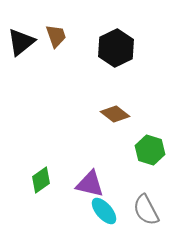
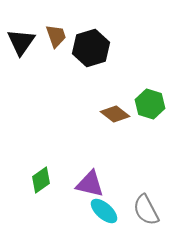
black triangle: rotated 16 degrees counterclockwise
black hexagon: moved 25 px left; rotated 9 degrees clockwise
green hexagon: moved 46 px up
cyan ellipse: rotated 8 degrees counterclockwise
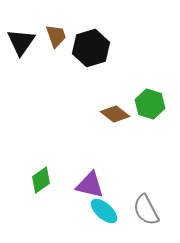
purple triangle: moved 1 px down
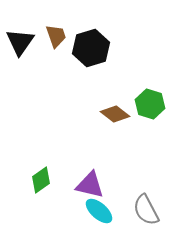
black triangle: moved 1 px left
cyan ellipse: moved 5 px left
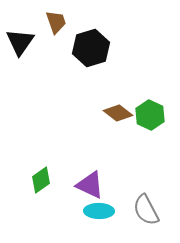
brown trapezoid: moved 14 px up
green hexagon: moved 11 px down; rotated 8 degrees clockwise
brown diamond: moved 3 px right, 1 px up
purple triangle: rotated 12 degrees clockwise
cyan ellipse: rotated 40 degrees counterclockwise
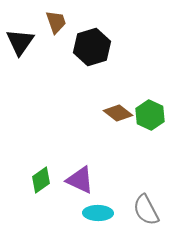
black hexagon: moved 1 px right, 1 px up
purple triangle: moved 10 px left, 5 px up
cyan ellipse: moved 1 px left, 2 px down
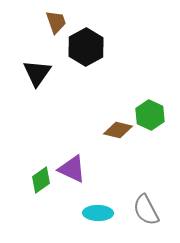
black triangle: moved 17 px right, 31 px down
black hexagon: moved 6 px left; rotated 12 degrees counterclockwise
brown diamond: moved 17 px down; rotated 24 degrees counterclockwise
purple triangle: moved 8 px left, 11 px up
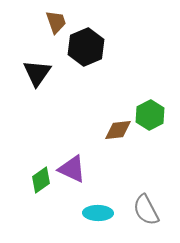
black hexagon: rotated 6 degrees clockwise
green hexagon: rotated 8 degrees clockwise
brown diamond: rotated 20 degrees counterclockwise
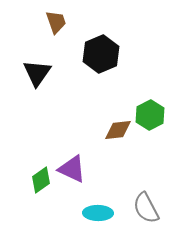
black hexagon: moved 15 px right, 7 px down
gray semicircle: moved 2 px up
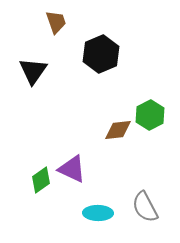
black triangle: moved 4 px left, 2 px up
gray semicircle: moved 1 px left, 1 px up
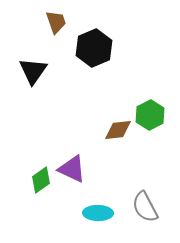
black hexagon: moved 7 px left, 6 px up
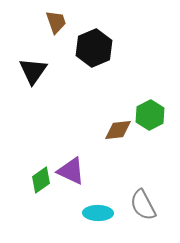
purple triangle: moved 1 px left, 2 px down
gray semicircle: moved 2 px left, 2 px up
